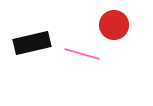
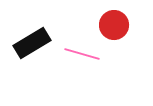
black rectangle: rotated 18 degrees counterclockwise
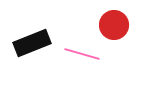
black rectangle: rotated 9 degrees clockwise
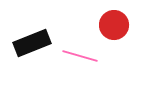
pink line: moved 2 px left, 2 px down
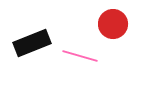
red circle: moved 1 px left, 1 px up
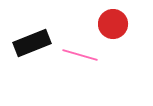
pink line: moved 1 px up
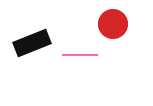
pink line: rotated 16 degrees counterclockwise
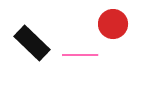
black rectangle: rotated 66 degrees clockwise
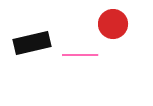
black rectangle: rotated 57 degrees counterclockwise
